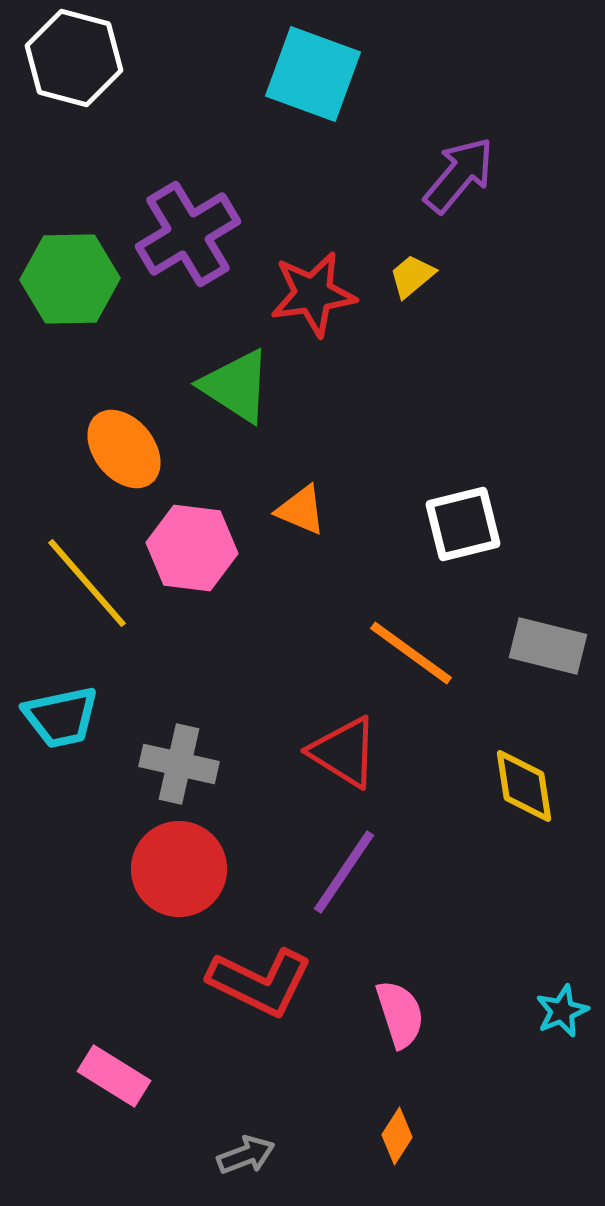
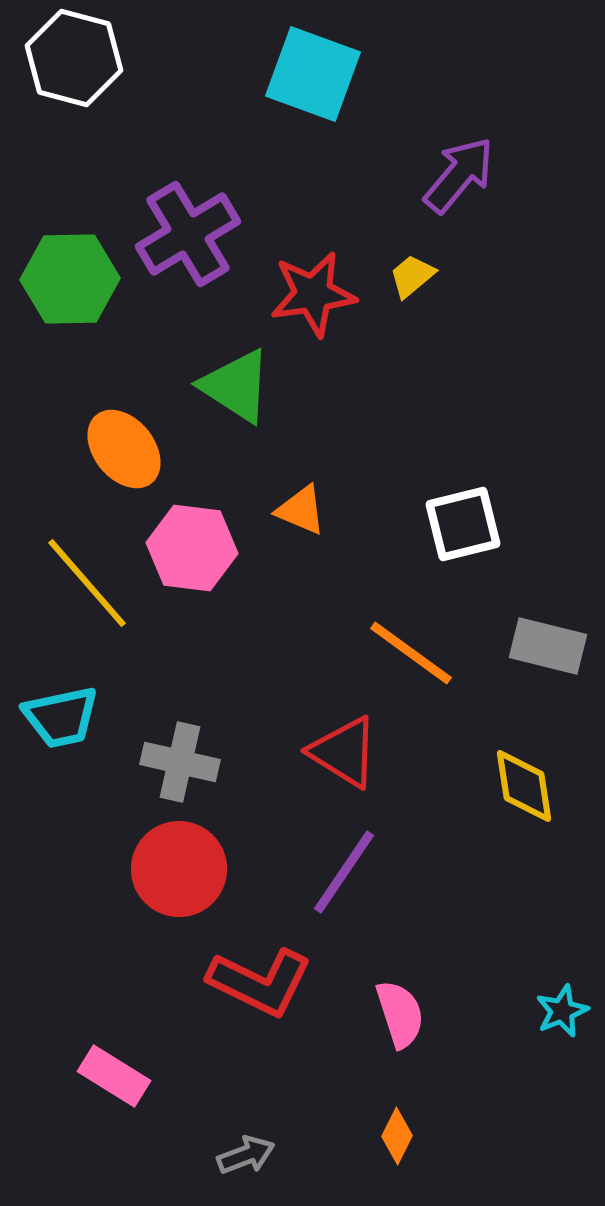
gray cross: moved 1 px right, 2 px up
orange diamond: rotated 6 degrees counterclockwise
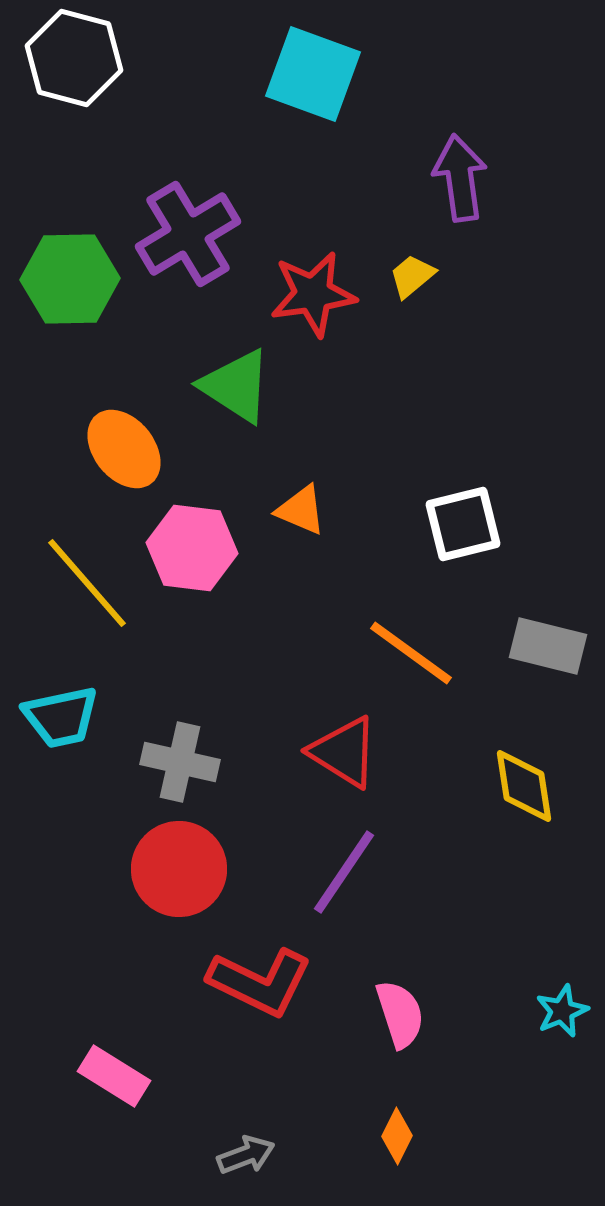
purple arrow: moved 1 px right, 3 px down; rotated 48 degrees counterclockwise
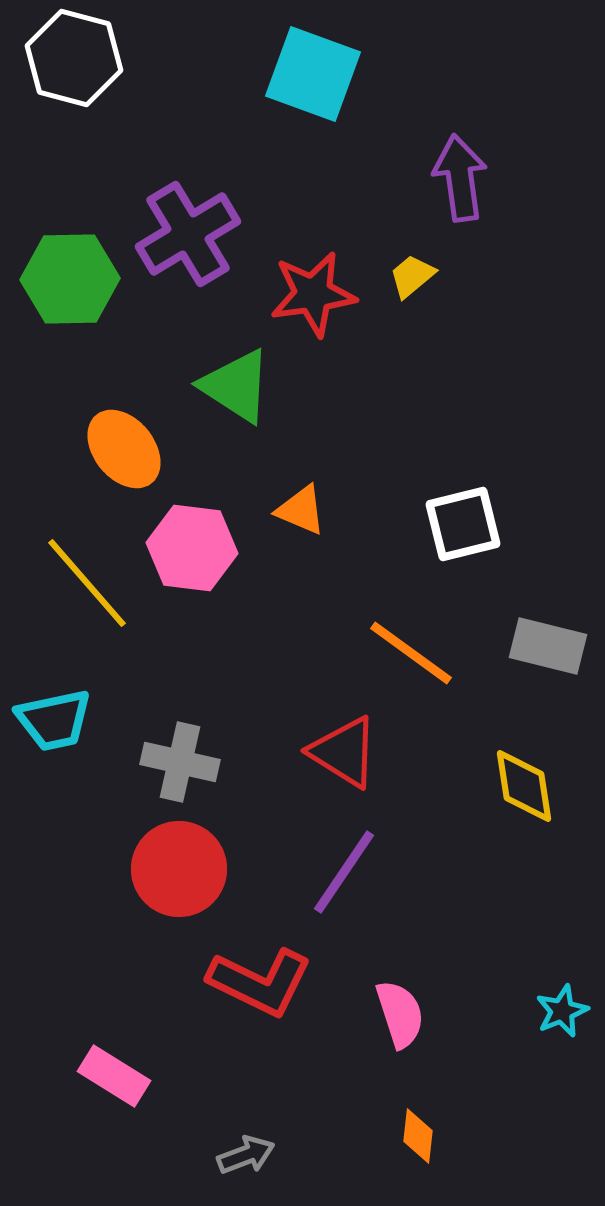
cyan trapezoid: moved 7 px left, 3 px down
orange diamond: moved 21 px right; rotated 20 degrees counterclockwise
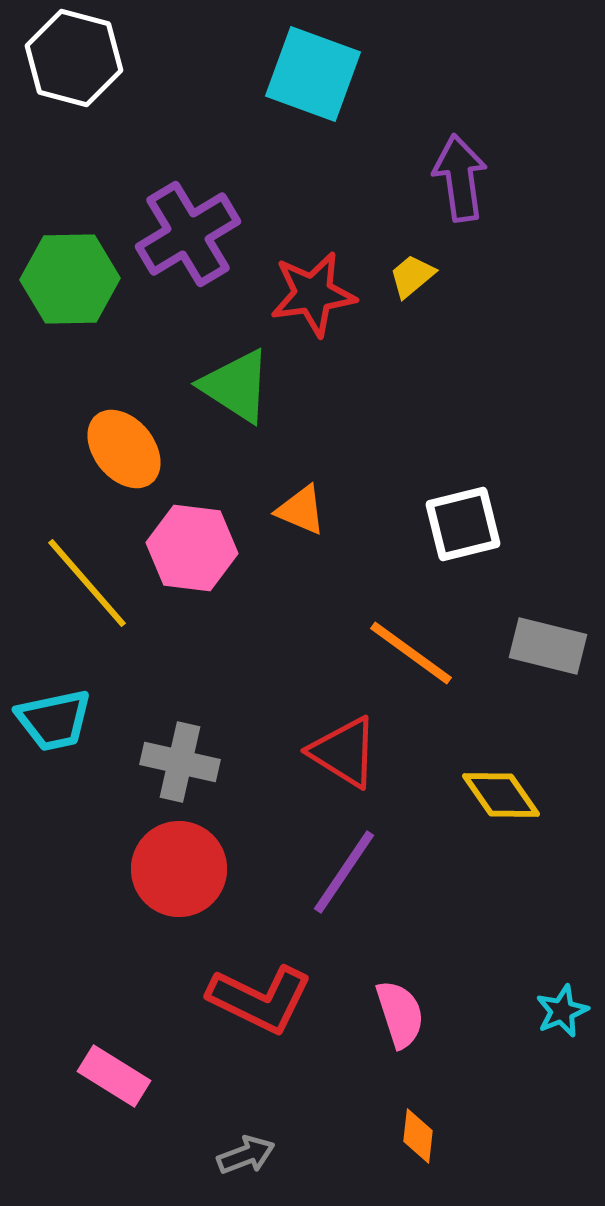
yellow diamond: moved 23 px left, 9 px down; rotated 26 degrees counterclockwise
red L-shape: moved 17 px down
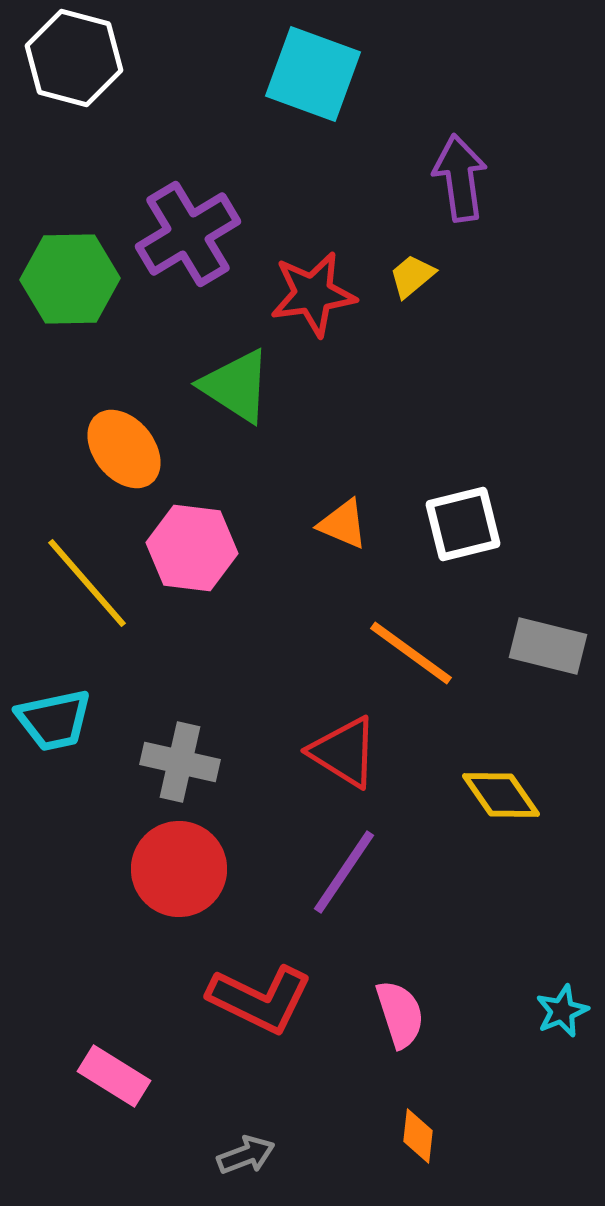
orange triangle: moved 42 px right, 14 px down
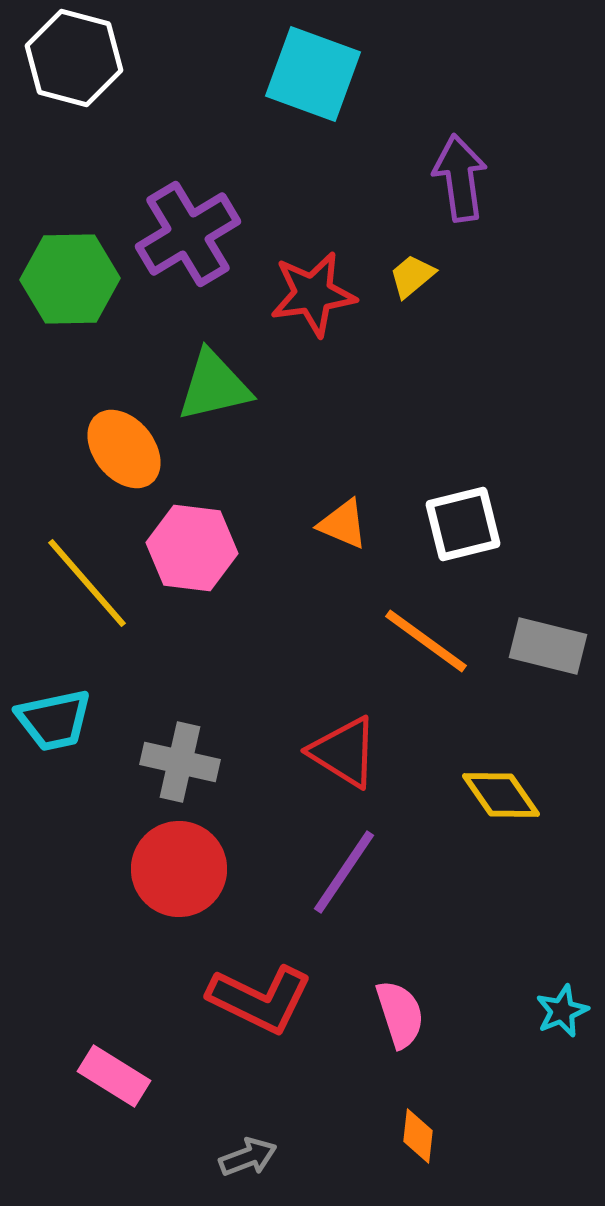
green triangle: moved 22 px left; rotated 46 degrees counterclockwise
orange line: moved 15 px right, 12 px up
gray arrow: moved 2 px right, 2 px down
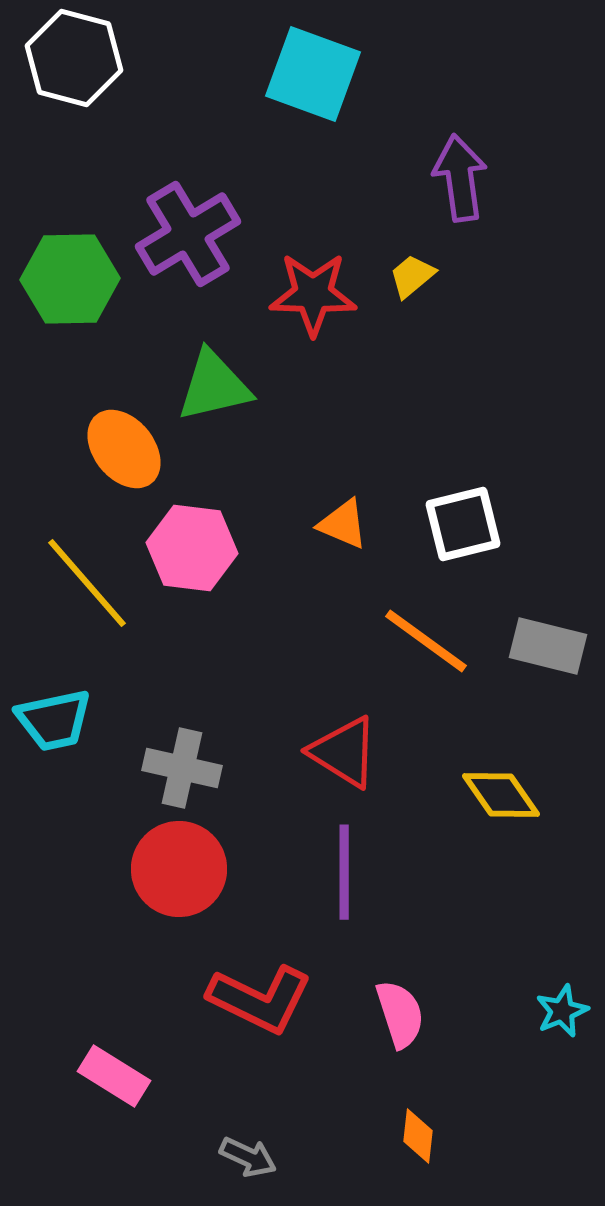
red star: rotated 10 degrees clockwise
gray cross: moved 2 px right, 6 px down
purple line: rotated 34 degrees counterclockwise
gray arrow: rotated 46 degrees clockwise
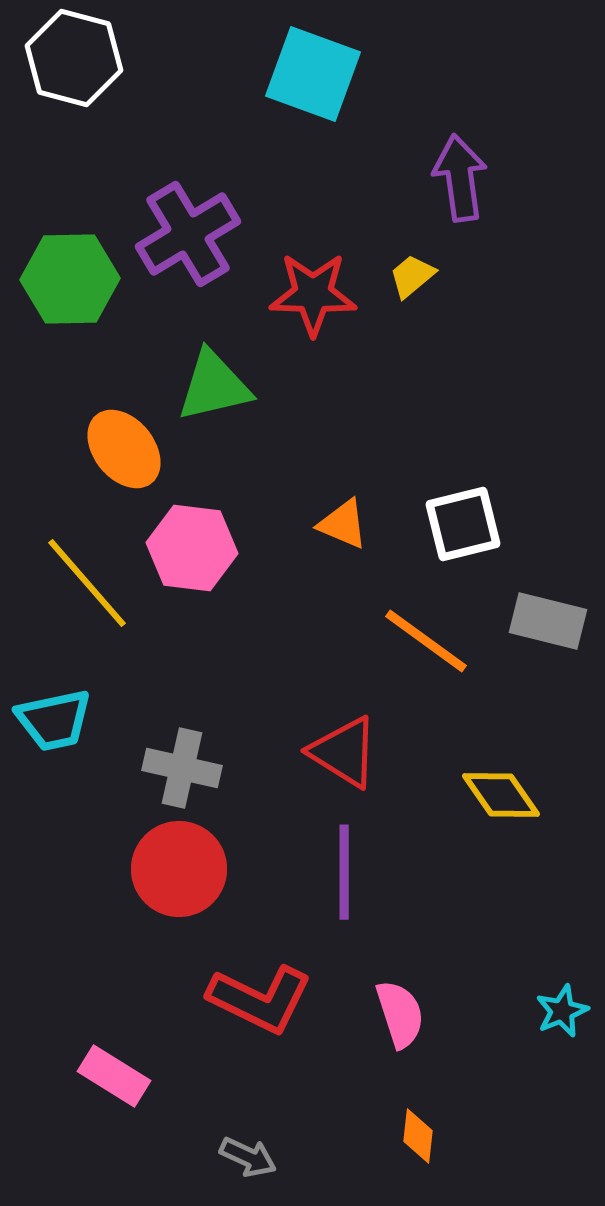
gray rectangle: moved 25 px up
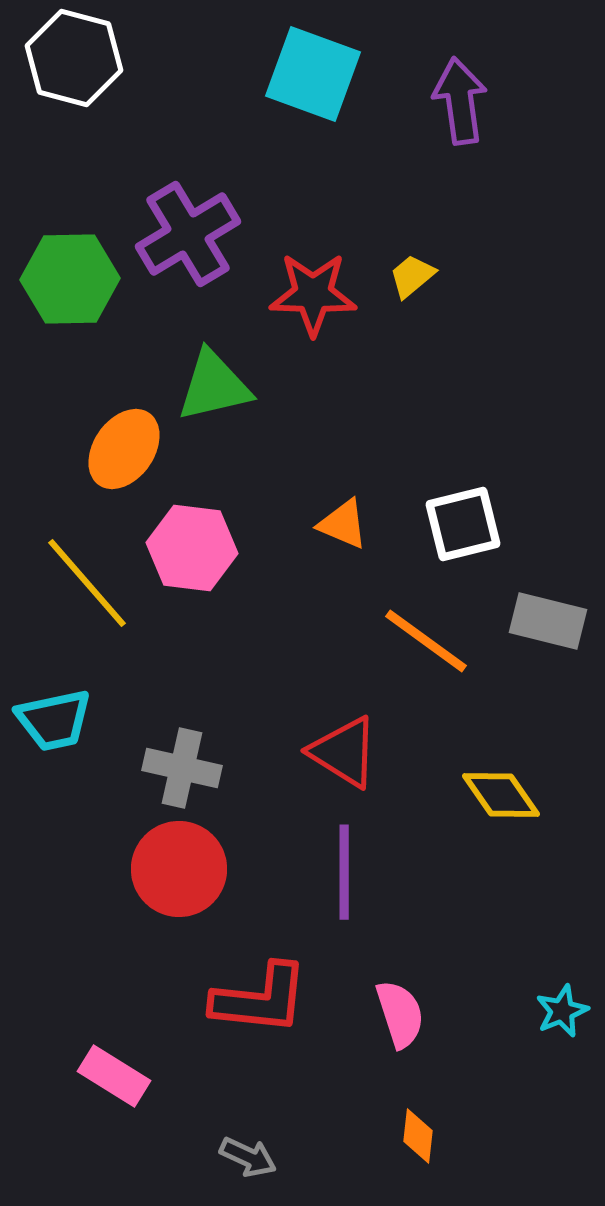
purple arrow: moved 77 px up
orange ellipse: rotated 74 degrees clockwise
red L-shape: rotated 20 degrees counterclockwise
